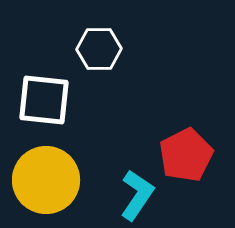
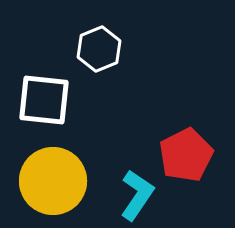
white hexagon: rotated 21 degrees counterclockwise
yellow circle: moved 7 px right, 1 px down
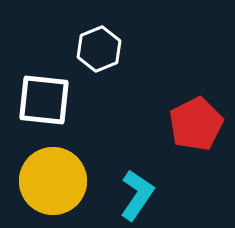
red pentagon: moved 10 px right, 31 px up
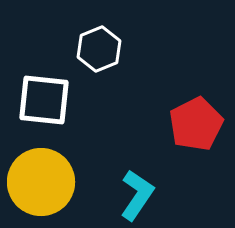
yellow circle: moved 12 px left, 1 px down
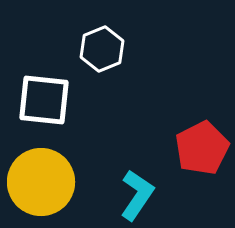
white hexagon: moved 3 px right
red pentagon: moved 6 px right, 24 px down
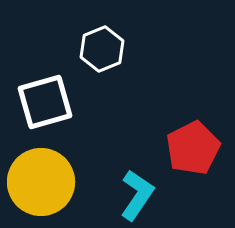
white square: moved 1 px right, 2 px down; rotated 22 degrees counterclockwise
red pentagon: moved 9 px left
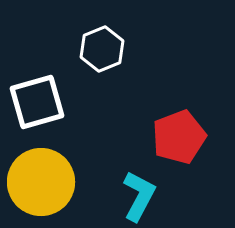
white square: moved 8 px left
red pentagon: moved 14 px left, 11 px up; rotated 6 degrees clockwise
cyan L-shape: moved 2 px right, 1 px down; rotated 6 degrees counterclockwise
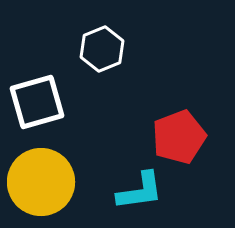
cyan L-shape: moved 1 px right, 5 px up; rotated 54 degrees clockwise
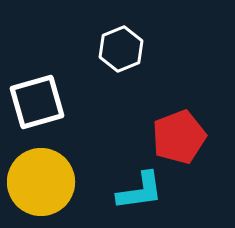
white hexagon: moved 19 px right
